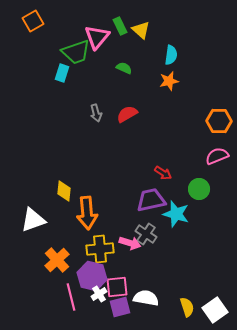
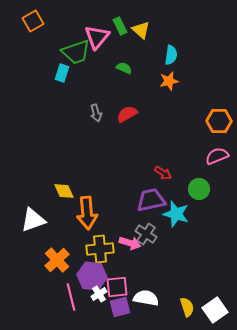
yellow diamond: rotated 30 degrees counterclockwise
purple hexagon: rotated 8 degrees counterclockwise
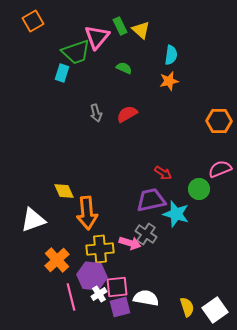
pink semicircle: moved 3 px right, 13 px down
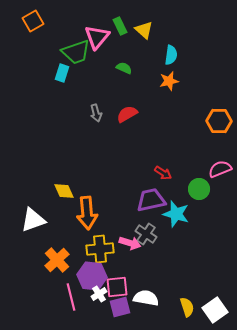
yellow triangle: moved 3 px right
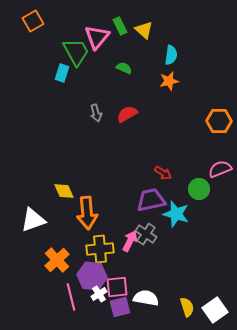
green trapezoid: rotated 100 degrees counterclockwise
pink arrow: moved 2 px up; rotated 80 degrees counterclockwise
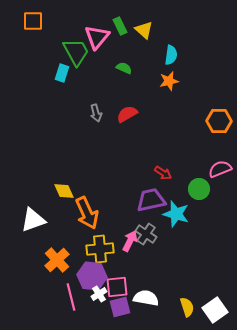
orange square: rotated 30 degrees clockwise
orange arrow: rotated 20 degrees counterclockwise
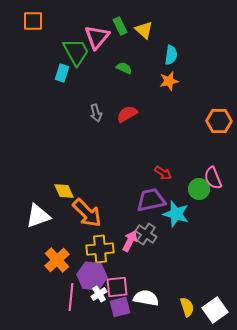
pink semicircle: moved 7 px left, 9 px down; rotated 90 degrees counterclockwise
orange arrow: rotated 20 degrees counterclockwise
white triangle: moved 5 px right, 4 px up
pink line: rotated 20 degrees clockwise
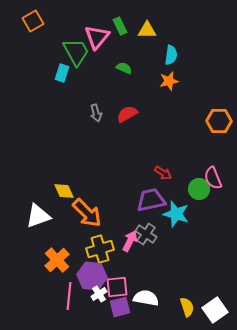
orange square: rotated 30 degrees counterclockwise
yellow triangle: moved 3 px right; rotated 42 degrees counterclockwise
yellow cross: rotated 12 degrees counterclockwise
pink line: moved 2 px left, 1 px up
